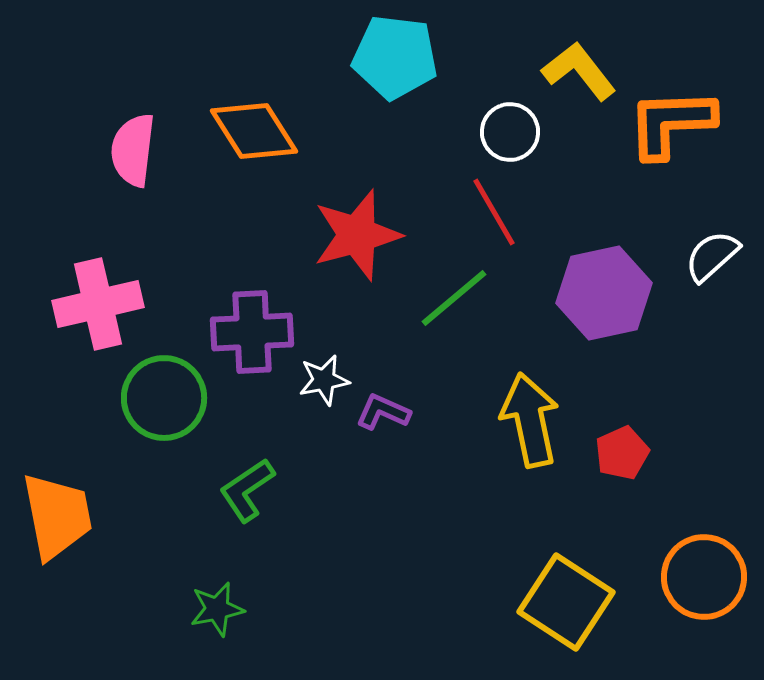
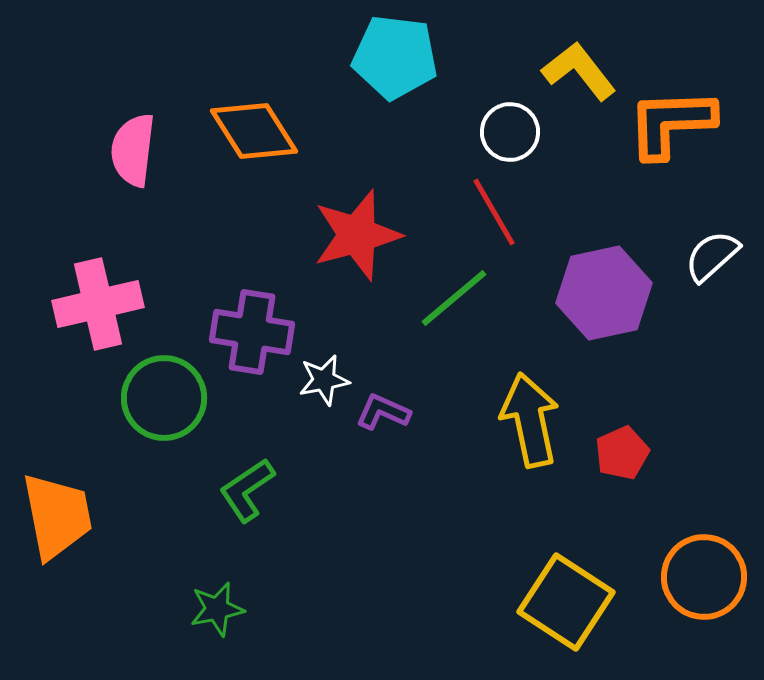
purple cross: rotated 12 degrees clockwise
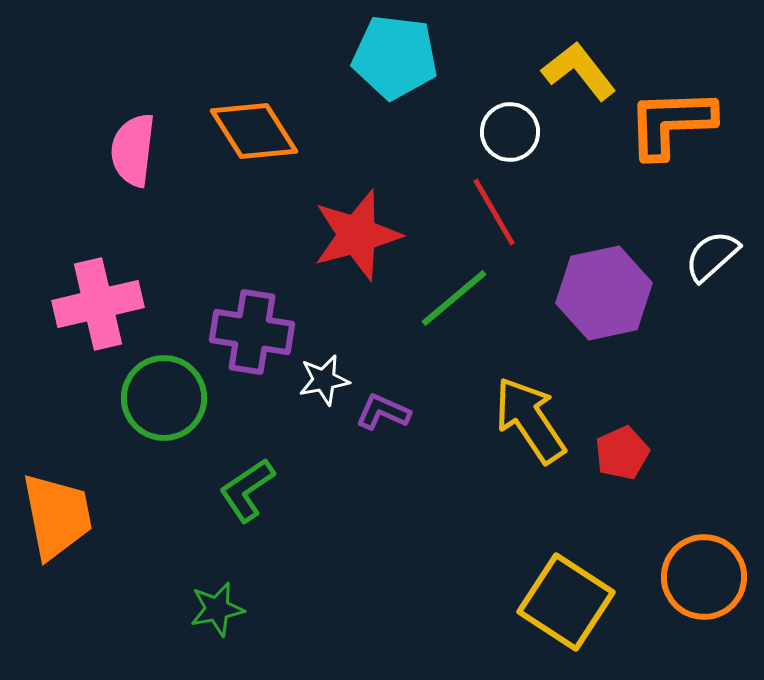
yellow arrow: rotated 22 degrees counterclockwise
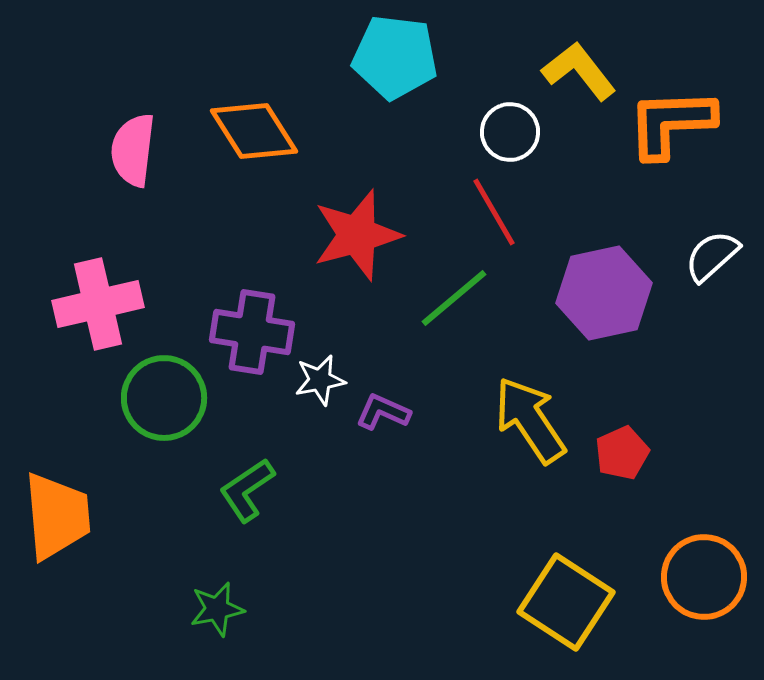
white star: moved 4 px left
orange trapezoid: rotated 6 degrees clockwise
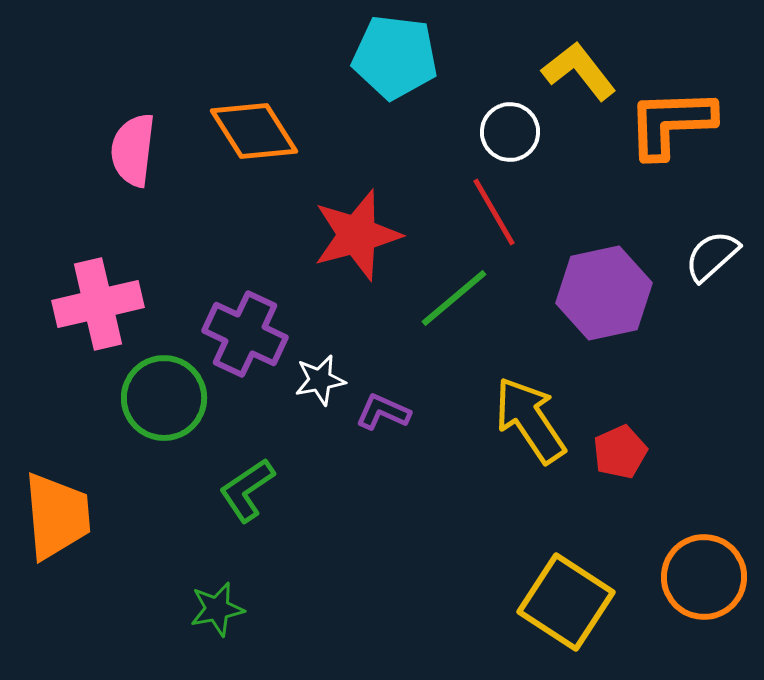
purple cross: moved 7 px left, 2 px down; rotated 16 degrees clockwise
red pentagon: moved 2 px left, 1 px up
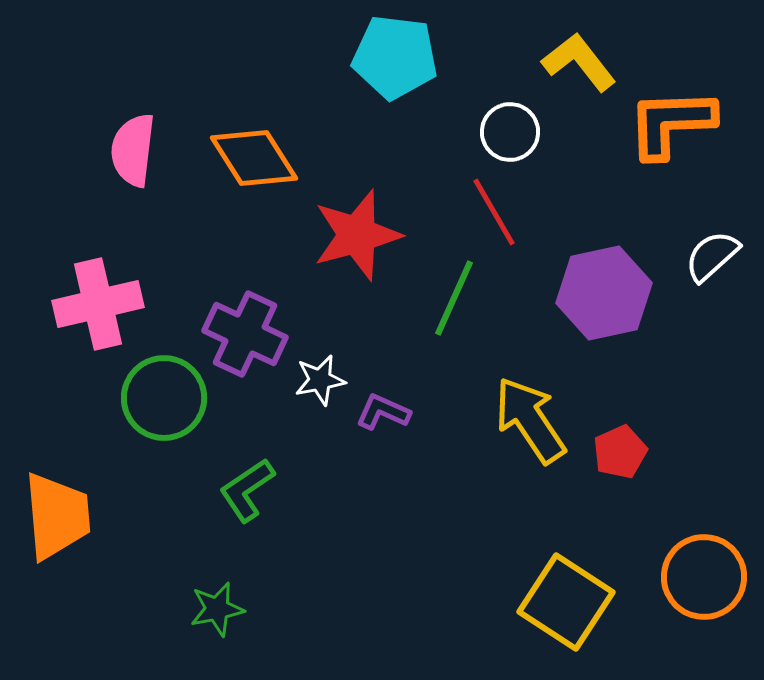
yellow L-shape: moved 9 px up
orange diamond: moved 27 px down
green line: rotated 26 degrees counterclockwise
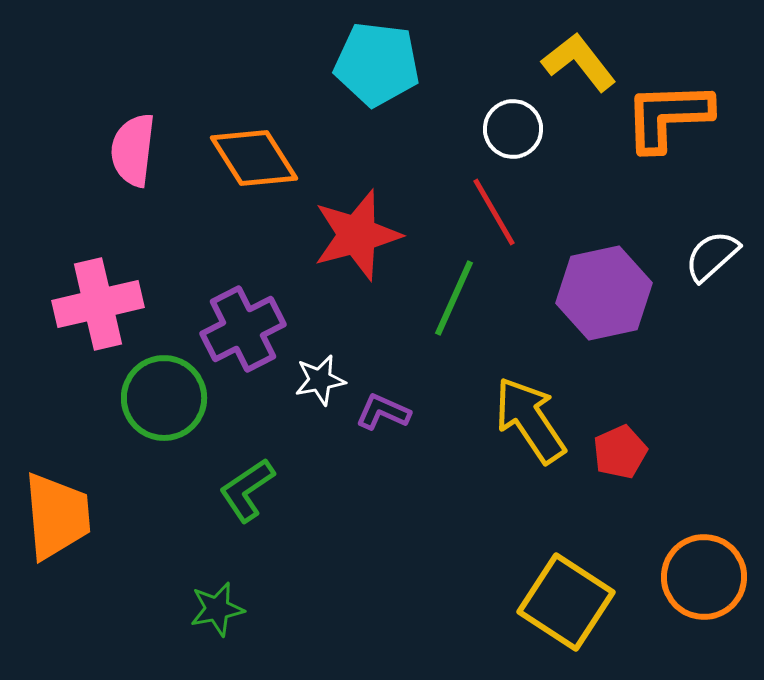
cyan pentagon: moved 18 px left, 7 px down
orange L-shape: moved 3 px left, 7 px up
white circle: moved 3 px right, 3 px up
purple cross: moved 2 px left, 5 px up; rotated 38 degrees clockwise
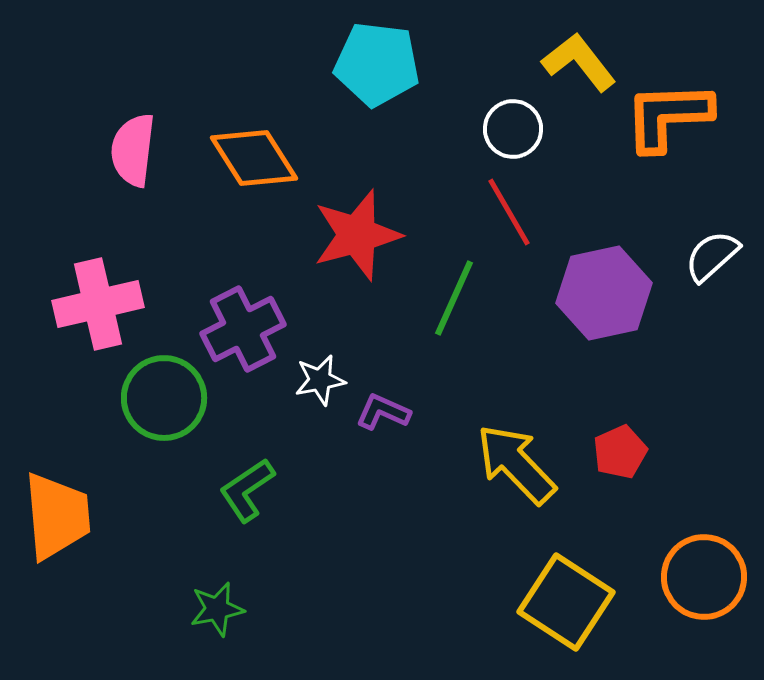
red line: moved 15 px right
yellow arrow: moved 14 px left, 44 px down; rotated 10 degrees counterclockwise
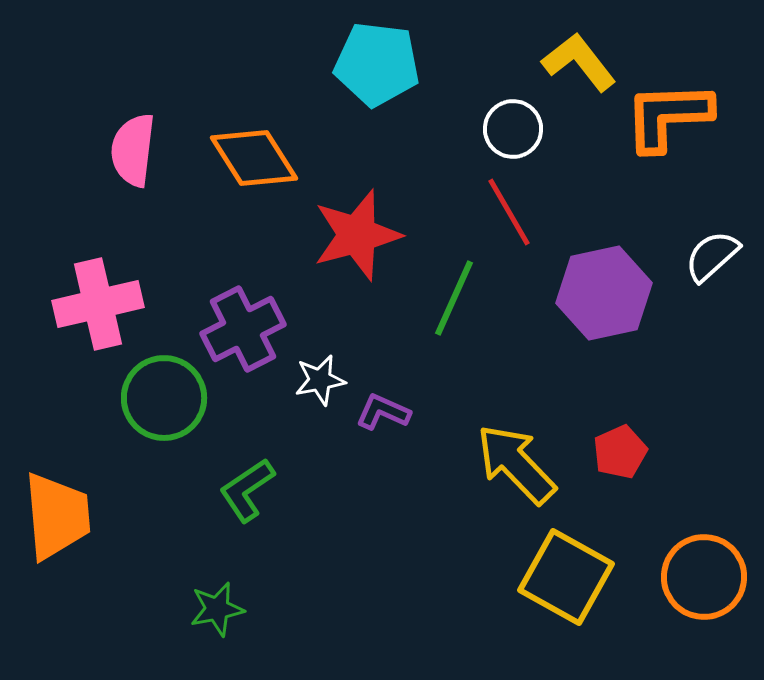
yellow square: moved 25 px up; rotated 4 degrees counterclockwise
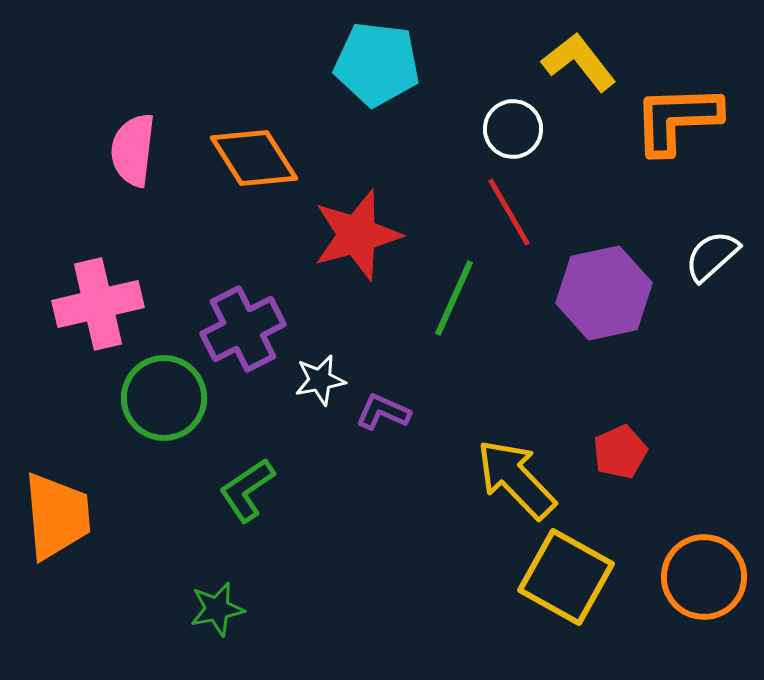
orange L-shape: moved 9 px right, 3 px down
yellow arrow: moved 15 px down
